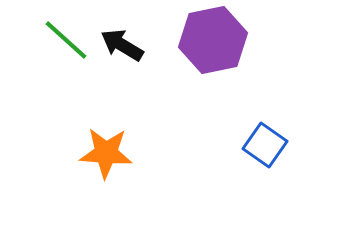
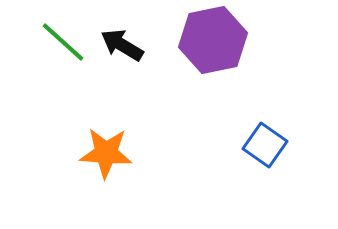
green line: moved 3 px left, 2 px down
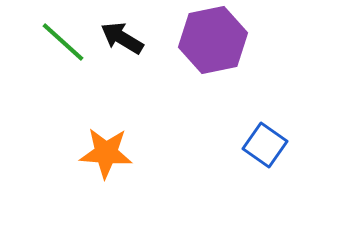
black arrow: moved 7 px up
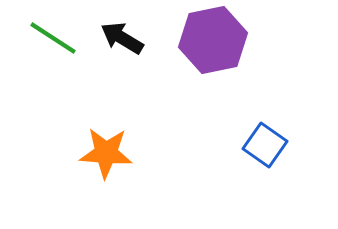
green line: moved 10 px left, 4 px up; rotated 9 degrees counterclockwise
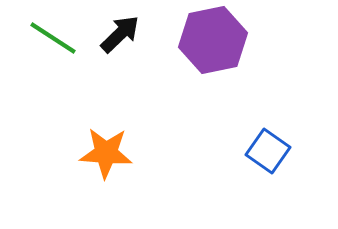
black arrow: moved 2 px left, 4 px up; rotated 105 degrees clockwise
blue square: moved 3 px right, 6 px down
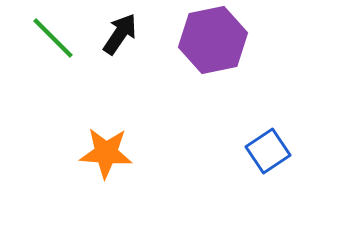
black arrow: rotated 12 degrees counterclockwise
green line: rotated 12 degrees clockwise
blue square: rotated 21 degrees clockwise
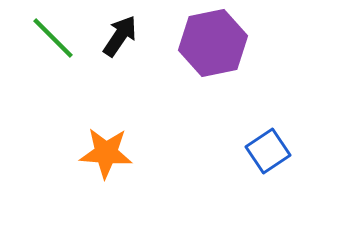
black arrow: moved 2 px down
purple hexagon: moved 3 px down
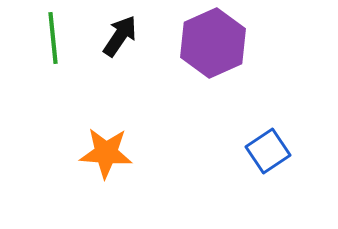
green line: rotated 39 degrees clockwise
purple hexagon: rotated 12 degrees counterclockwise
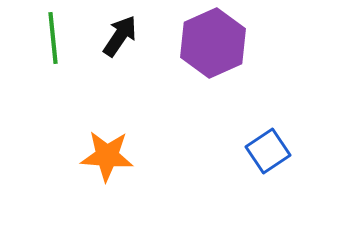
orange star: moved 1 px right, 3 px down
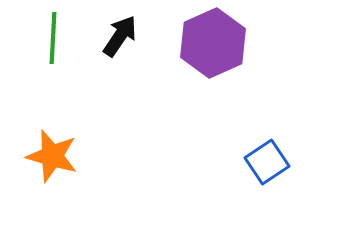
green line: rotated 9 degrees clockwise
blue square: moved 1 px left, 11 px down
orange star: moved 55 px left; rotated 12 degrees clockwise
